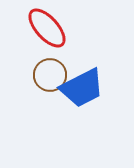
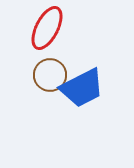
red ellipse: rotated 69 degrees clockwise
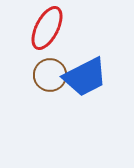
blue trapezoid: moved 3 px right, 11 px up
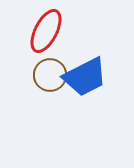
red ellipse: moved 1 px left, 3 px down
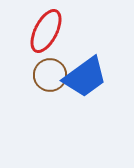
blue trapezoid: rotated 9 degrees counterclockwise
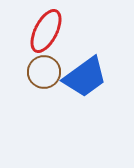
brown circle: moved 6 px left, 3 px up
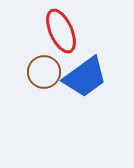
red ellipse: moved 15 px right; rotated 51 degrees counterclockwise
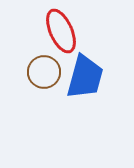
blue trapezoid: rotated 39 degrees counterclockwise
